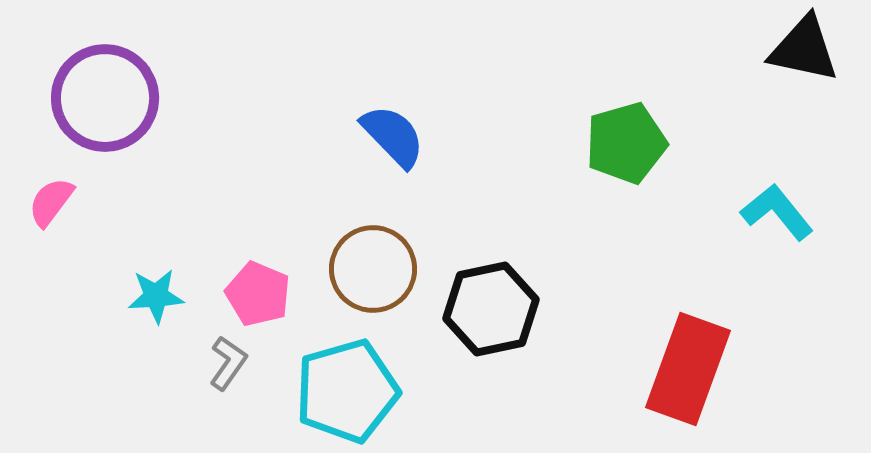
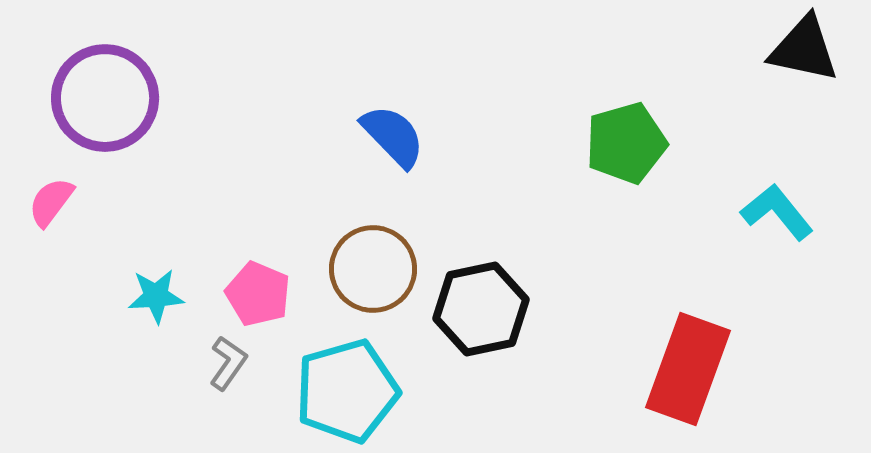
black hexagon: moved 10 px left
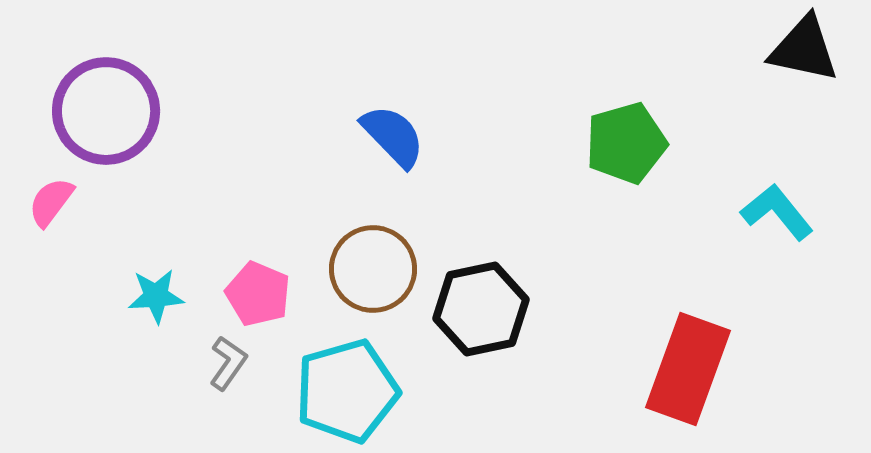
purple circle: moved 1 px right, 13 px down
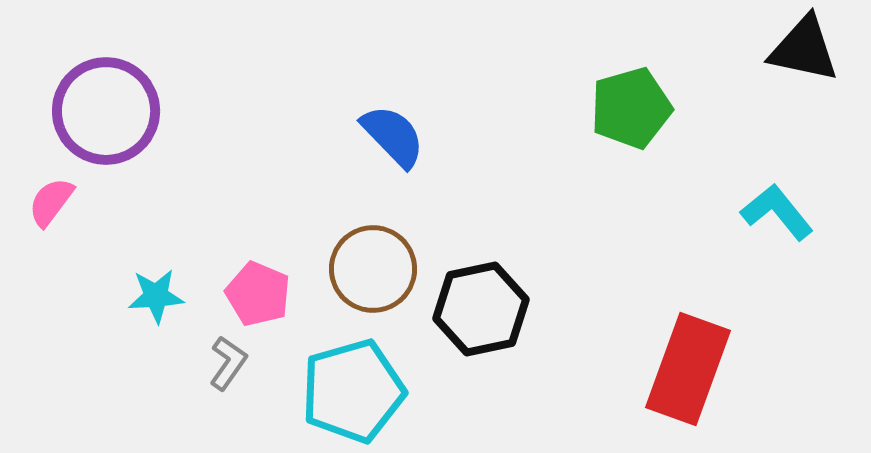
green pentagon: moved 5 px right, 35 px up
cyan pentagon: moved 6 px right
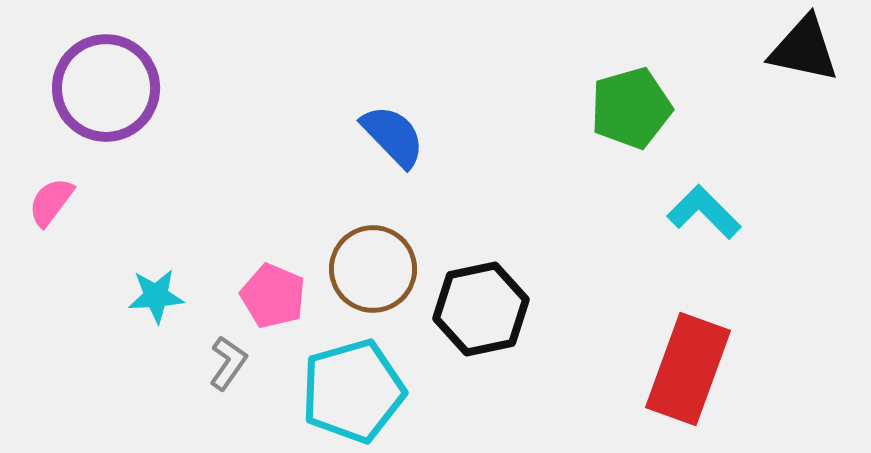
purple circle: moved 23 px up
cyan L-shape: moved 73 px left; rotated 6 degrees counterclockwise
pink pentagon: moved 15 px right, 2 px down
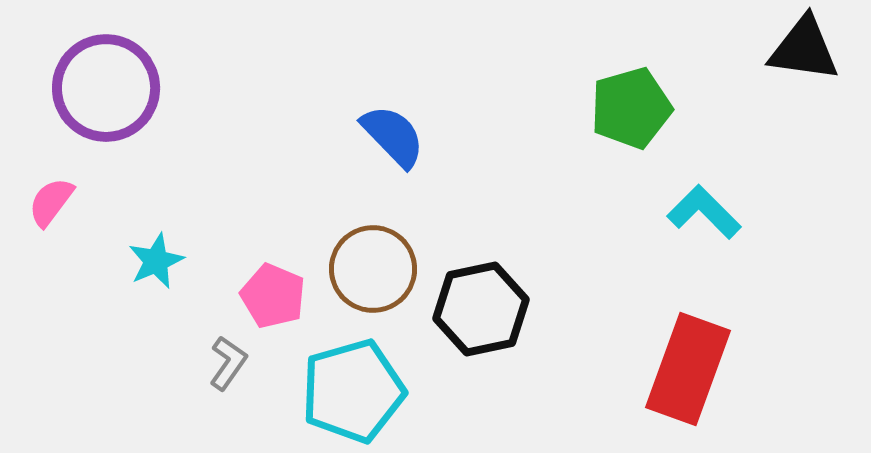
black triangle: rotated 4 degrees counterclockwise
cyan star: moved 35 px up; rotated 20 degrees counterclockwise
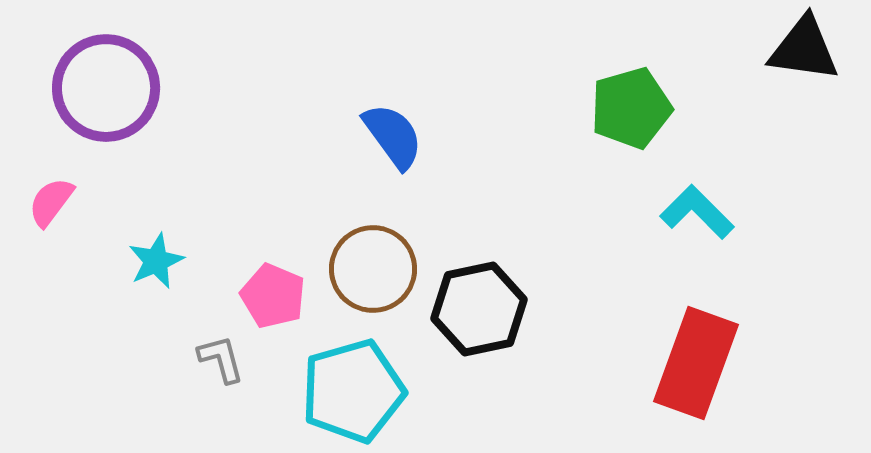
blue semicircle: rotated 8 degrees clockwise
cyan L-shape: moved 7 px left
black hexagon: moved 2 px left
gray L-shape: moved 7 px left, 4 px up; rotated 50 degrees counterclockwise
red rectangle: moved 8 px right, 6 px up
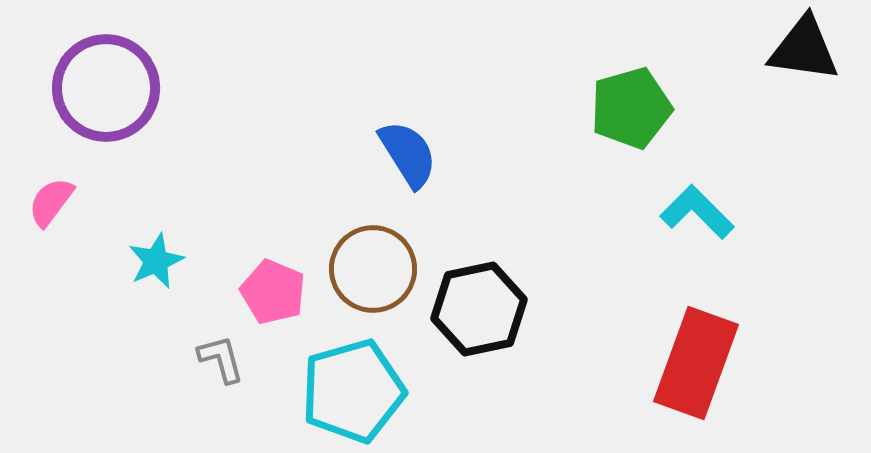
blue semicircle: moved 15 px right, 18 px down; rotated 4 degrees clockwise
pink pentagon: moved 4 px up
